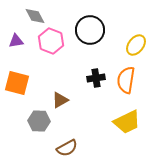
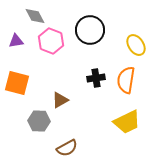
yellow ellipse: rotated 70 degrees counterclockwise
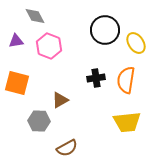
black circle: moved 15 px right
pink hexagon: moved 2 px left, 5 px down
yellow ellipse: moved 2 px up
yellow trapezoid: rotated 20 degrees clockwise
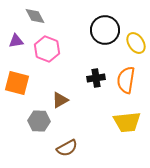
pink hexagon: moved 2 px left, 3 px down
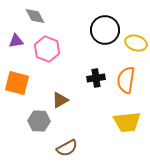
yellow ellipse: rotated 40 degrees counterclockwise
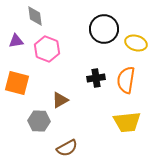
gray diamond: rotated 20 degrees clockwise
black circle: moved 1 px left, 1 px up
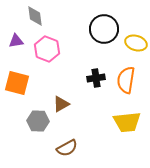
brown triangle: moved 1 px right, 4 px down
gray hexagon: moved 1 px left
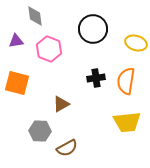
black circle: moved 11 px left
pink hexagon: moved 2 px right
orange semicircle: moved 1 px down
gray hexagon: moved 2 px right, 10 px down
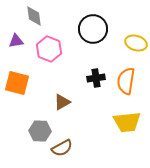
gray diamond: moved 1 px left
brown triangle: moved 1 px right, 2 px up
brown semicircle: moved 5 px left
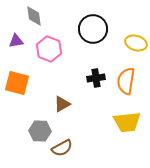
brown triangle: moved 2 px down
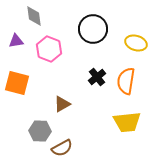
black cross: moved 1 px right, 1 px up; rotated 30 degrees counterclockwise
